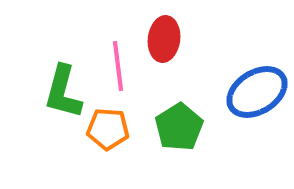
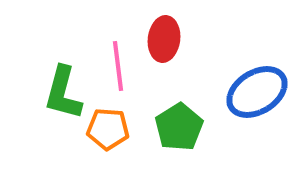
green L-shape: moved 1 px down
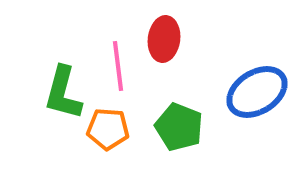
green pentagon: rotated 18 degrees counterclockwise
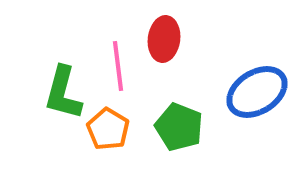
orange pentagon: rotated 27 degrees clockwise
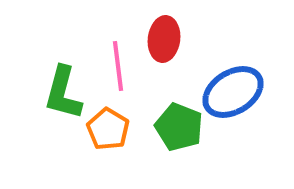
blue ellipse: moved 24 px left
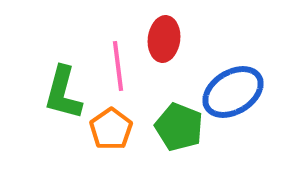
orange pentagon: moved 3 px right; rotated 6 degrees clockwise
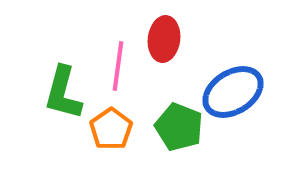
pink line: rotated 15 degrees clockwise
